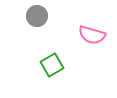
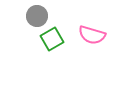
green square: moved 26 px up
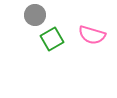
gray circle: moved 2 px left, 1 px up
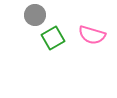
green square: moved 1 px right, 1 px up
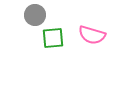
green square: rotated 25 degrees clockwise
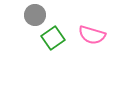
green square: rotated 30 degrees counterclockwise
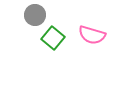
green square: rotated 15 degrees counterclockwise
